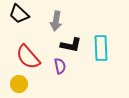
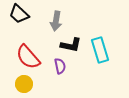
cyan rectangle: moved 1 px left, 2 px down; rotated 15 degrees counterclockwise
yellow circle: moved 5 px right
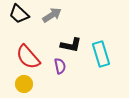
gray arrow: moved 4 px left, 6 px up; rotated 132 degrees counterclockwise
cyan rectangle: moved 1 px right, 4 px down
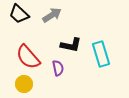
purple semicircle: moved 2 px left, 2 px down
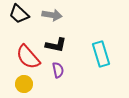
gray arrow: rotated 42 degrees clockwise
black L-shape: moved 15 px left
purple semicircle: moved 2 px down
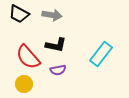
black trapezoid: rotated 15 degrees counterclockwise
cyan rectangle: rotated 55 degrees clockwise
purple semicircle: rotated 91 degrees clockwise
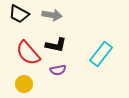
red semicircle: moved 4 px up
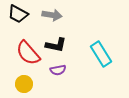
black trapezoid: moved 1 px left
cyan rectangle: rotated 70 degrees counterclockwise
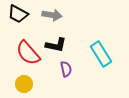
purple semicircle: moved 8 px right, 1 px up; rotated 91 degrees counterclockwise
